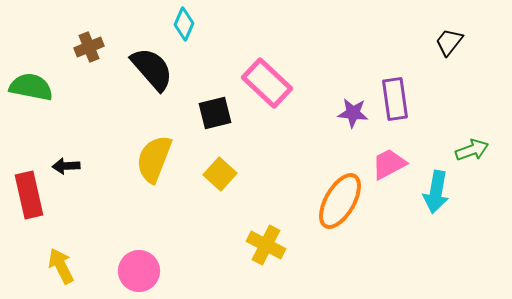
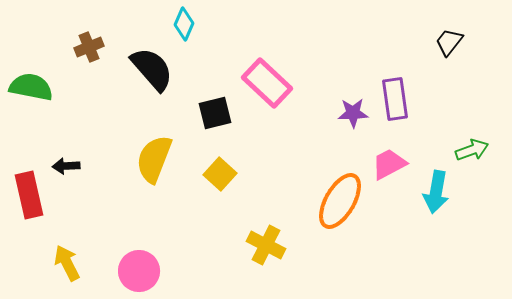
purple star: rotated 8 degrees counterclockwise
yellow arrow: moved 6 px right, 3 px up
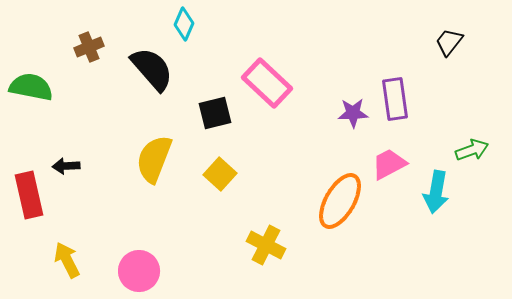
yellow arrow: moved 3 px up
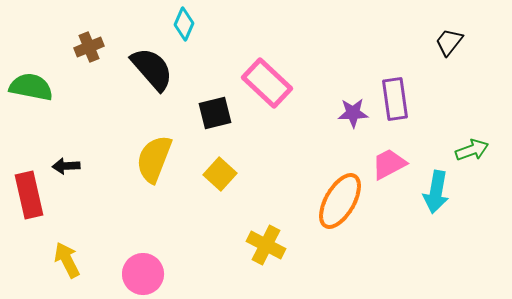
pink circle: moved 4 px right, 3 px down
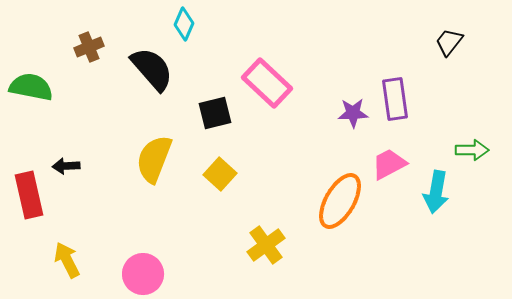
green arrow: rotated 20 degrees clockwise
yellow cross: rotated 27 degrees clockwise
